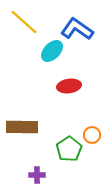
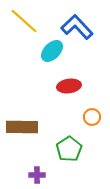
yellow line: moved 1 px up
blue L-shape: moved 2 px up; rotated 12 degrees clockwise
orange circle: moved 18 px up
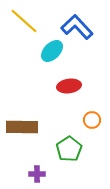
orange circle: moved 3 px down
purple cross: moved 1 px up
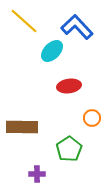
orange circle: moved 2 px up
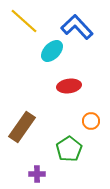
orange circle: moved 1 px left, 3 px down
brown rectangle: rotated 56 degrees counterclockwise
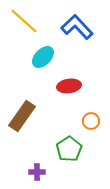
cyan ellipse: moved 9 px left, 6 px down
brown rectangle: moved 11 px up
purple cross: moved 2 px up
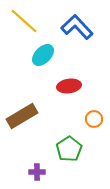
cyan ellipse: moved 2 px up
brown rectangle: rotated 24 degrees clockwise
orange circle: moved 3 px right, 2 px up
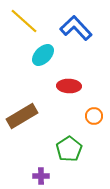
blue L-shape: moved 1 px left, 1 px down
red ellipse: rotated 10 degrees clockwise
orange circle: moved 3 px up
purple cross: moved 4 px right, 4 px down
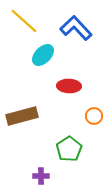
brown rectangle: rotated 16 degrees clockwise
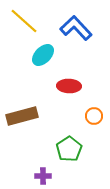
purple cross: moved 2 px right
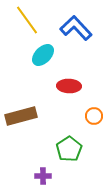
yellow line: moved 3 px right, 1 px up; rotated 12 degrees clockwise
brown rectangle: moved 1 px left
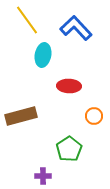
cyan ellipse: rotated 35 degrees counterclockwise
